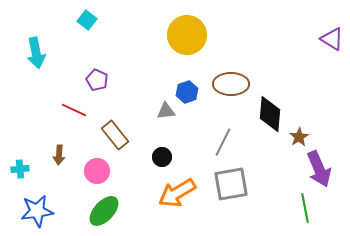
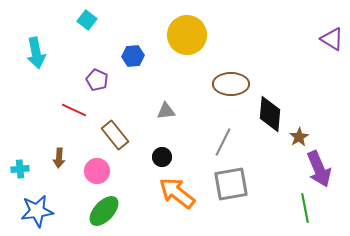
blue hexagon: moved 54 px left, 36 px up; rotated 15 degrees clockwise
brown arrow: moved 3 px down
orange arrow: rotated 69 degrees clockwise
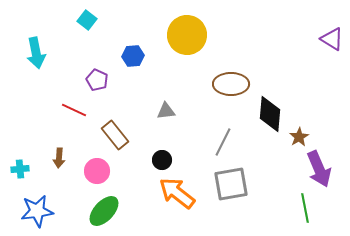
black circle: moved 3 px down
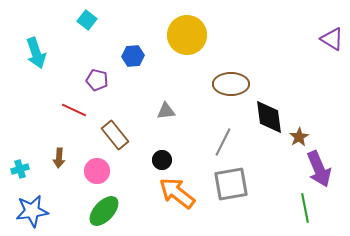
cyan arrow: rotated 8 degrees counterclockwise
purple pentagon: rotated 10 degrees counterclockwise
black diamond: moved 1 px left, 3 px down; rotated 12 degrees counterclockwise
cyan cross: rotated 12 degrees counterclockwise
blue star: moved 5 px left
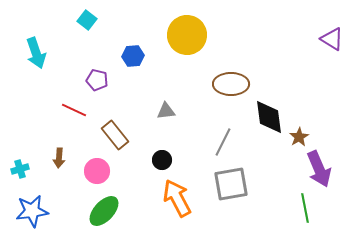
orange arrow: moved 5 px down; rotated 24 degrees clockwise
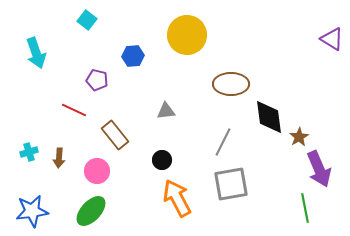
cyan cross: moved 9 px right, 17 px up
green ellipse: moved 13 px left
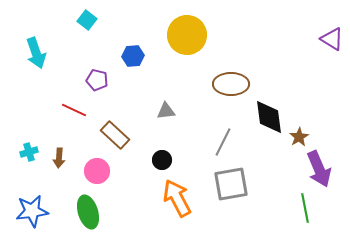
brown rectangle: rotated 8 degrees counterclockwise
green ellipse: moved 3 px left, 1 px down; rotated 60 degrees counterclockwise
